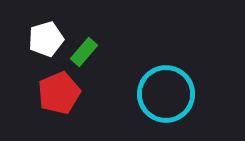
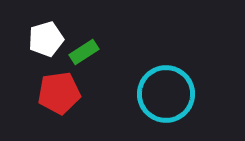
green rectangle: rotated 16 degrees clockwise
red pentagon: rotated 15 degrees clockwise
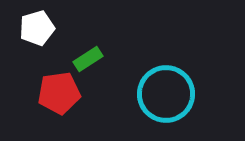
white pentagon: moved 9 px left, 11 px up
green rectangle: moved 4 px right, 7 px down
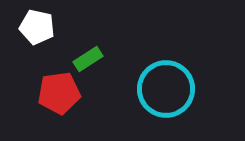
white pentagon: moved 1 px up; rotated 28 degrees clockwise
cyan circle: moved 5 px up
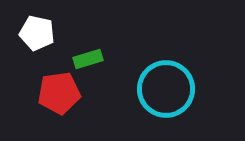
white pentagon: moved 6 px down
green rectangle: rotated 16 degrees clockwise
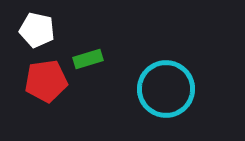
white pentagon: moved 3 px up
red pentagon: moved 13 px left, 12 px up
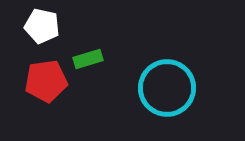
white pentagon: moved 5 px right, 4 px up
cyan circle: moved 1 px right, 1 px up
